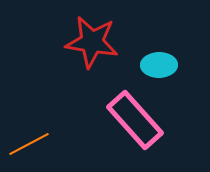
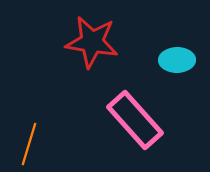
cyan ellipse: moved 18 px right, 5 px up
orange line: rotated 45 degrees counterclockwise
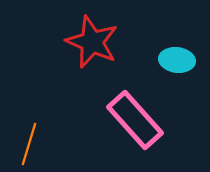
red star: rotated 14 degrees clockwise
cyan ellipse: rotated 8 degrees clockwise
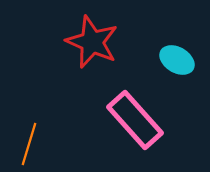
cyan ellipse: rotated 24 degrees clockwise
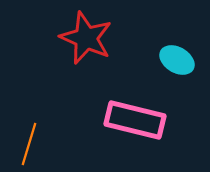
red star: moved 6 px left, 4 px up
pink rectangle: rotated 34 degrees counterclockwise
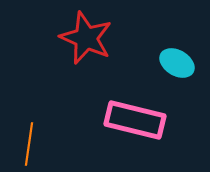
cyan ellipse: moved 3 px down
orange line: rotated 9 degrees counterclockwise
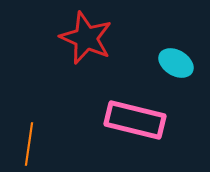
cyan ellipse: moved 1 px left
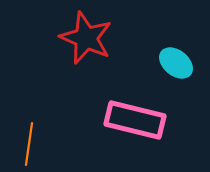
cyan ellipse: rotated 8 degrees clockwise
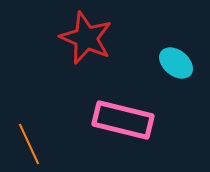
pink rectangle: moved 12 px left
orange line: rotated 33 degrees counterclockwise
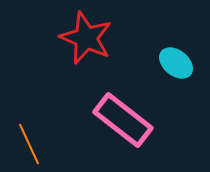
pink rectangle: rotated 24 degrees clockwise
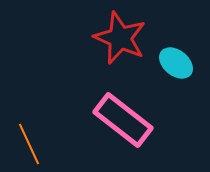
red star: moved 34 px right
